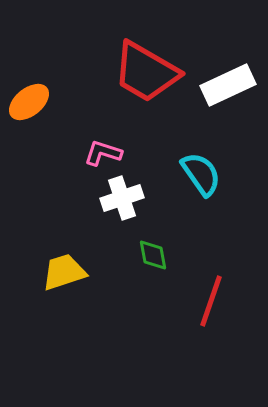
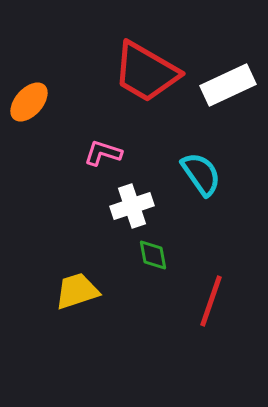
orange ellipse: rotated 9 degrees counterclockwise
white cross: moved 10 px right, 8 px down
yellow trapezoid: moved 13 px right, 19 px down
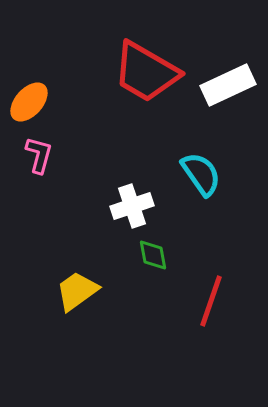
pink L-shape: moved 64 px left, 2 px down; rotated 87 degrees clockwise
yellow trapezoid: rotated 18 degrees counterclockwise
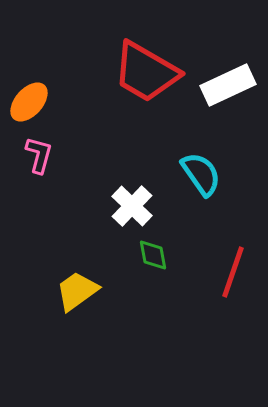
white cross: rotated 27 degrees counterclockwise
red line: moved 22 px right, 29 px up
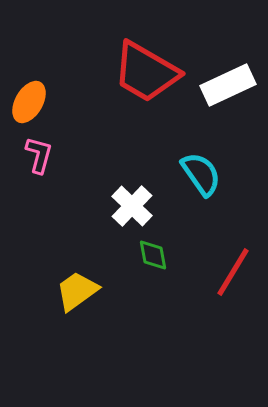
orange ellipse: rotated 12 degrees counterclockwise
red line: rotated 12 degrees clockwise
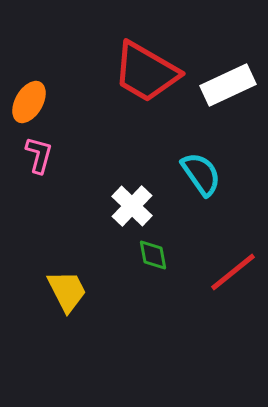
red line: rotated 20 degrees clockwise
yellow trapezoid: moved 10 px left; rotated 99 degrees clockwise
